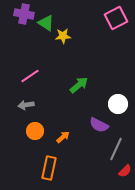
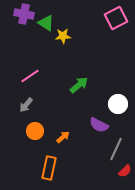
gray arrow: rotated 42 degrees counterclockwise
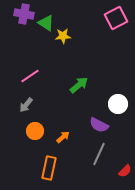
gray line: moved 17 px left, 5 px down
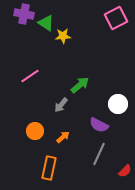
green arrow: moved 1 px right
gray arrow: moved 35 px right
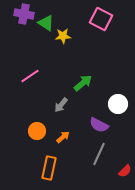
pink square: moved 15 px left, 1 px down; rotated 35 degrees counterclockwise
green arrow: moved 3 px right, 2 px up
orange circle: moved 2 px right
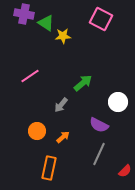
white circle: moved 2 px up
